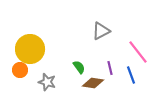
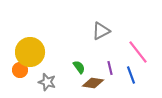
yellow circle: moved 3 px down
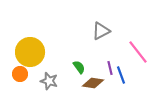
orange circle: moved 4 px down
blue line: moved 10 px left
gray star: moved 2 px right, 1 px up
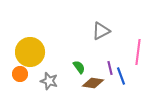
pink line: rotated 45 degrees clockwise
blue line: moved 1 px down
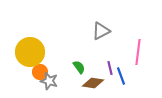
orange circle: moved 20 px right, 2 px up
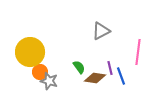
brown diamond: moved 2 px right, 5 px up
